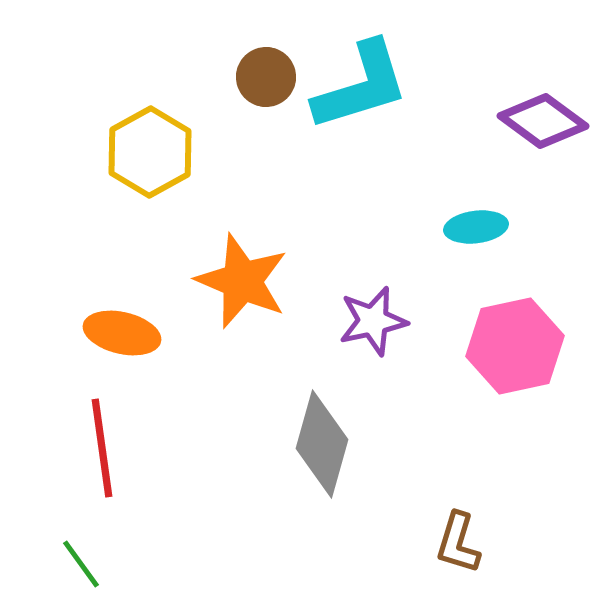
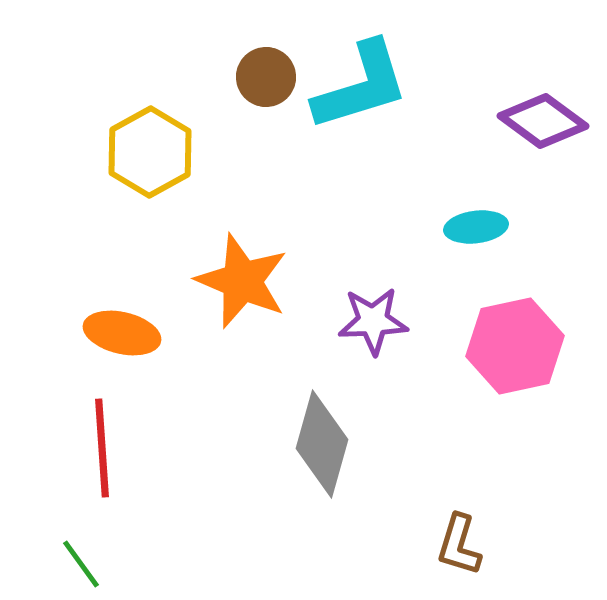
purple star: rotated 10 degrees clockwise
red line: rotated 4 degrees clockwise
brown L-shape: moved 1 px right, 2 px down
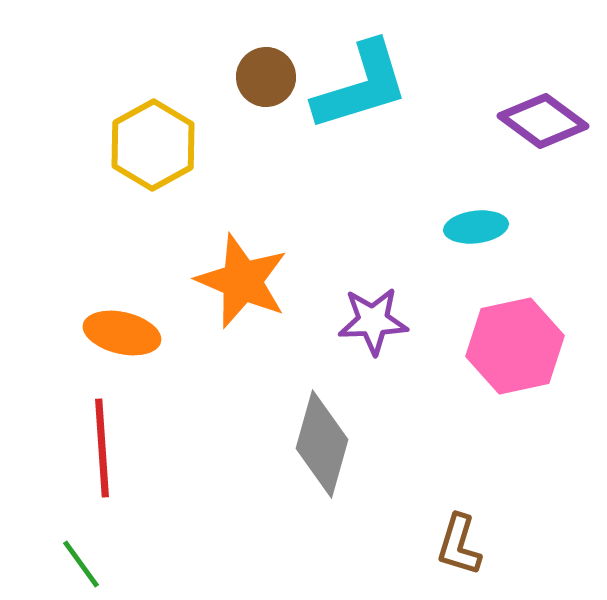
yellow hexagon: moved 3 px right, 7 px up
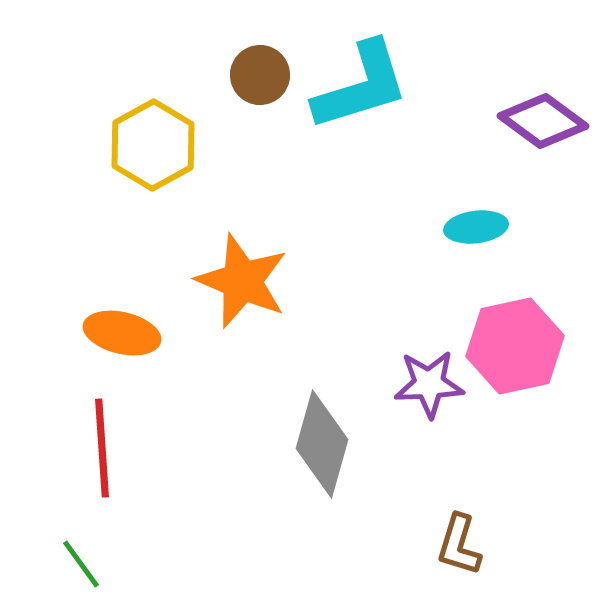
brown circle: moved 6 px left, 2 px up
purple star: moved 56 px right, 63 px down
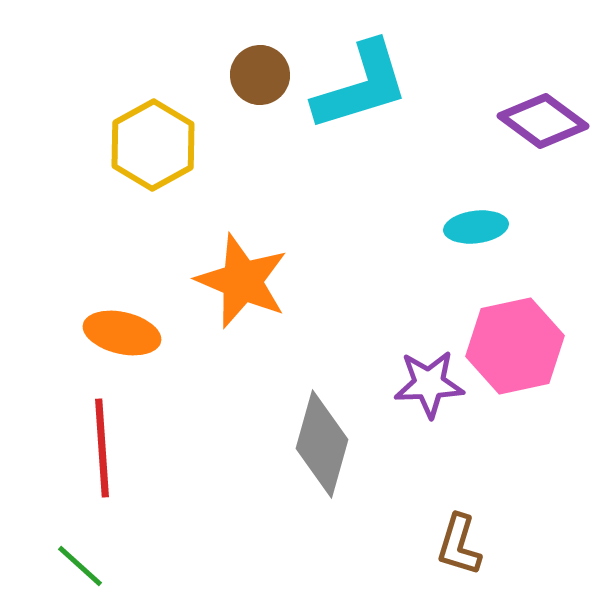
green line: moved 1 px left, 2 px down; rotated 12 degrees counterclockwise
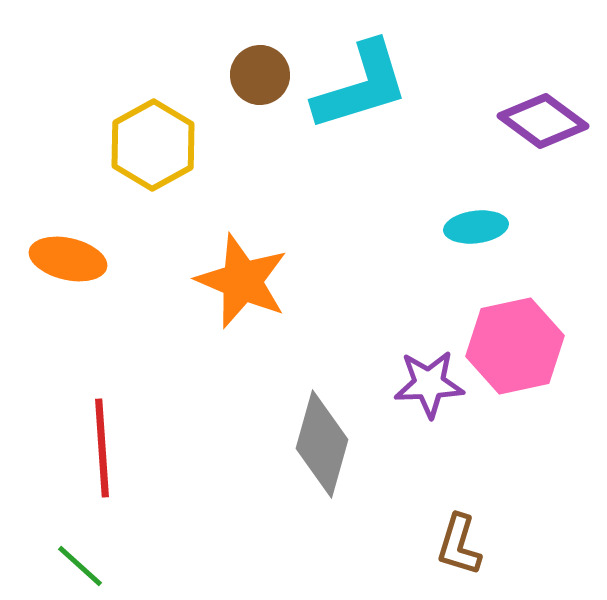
orange ellipse: moved 54 px left, 74 px up
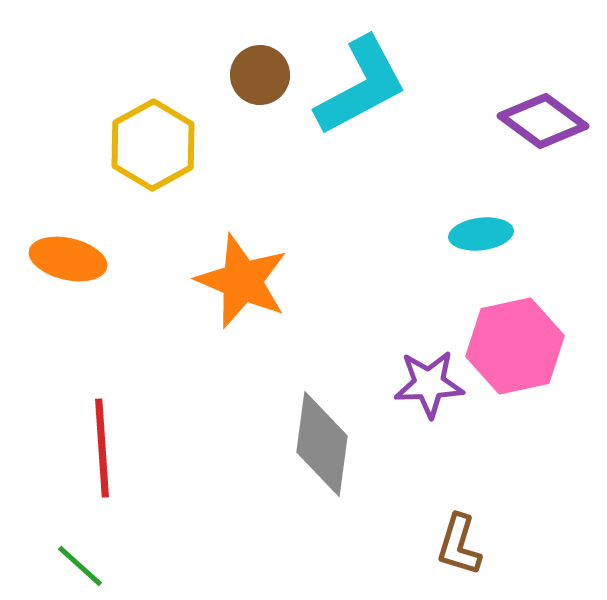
cyan L-shape: rotated 11 degrees counterclockwise
cyan ellipse: moved 5 px right, 7 px down
gray diamond: rotated 8 degrees counterclockwise
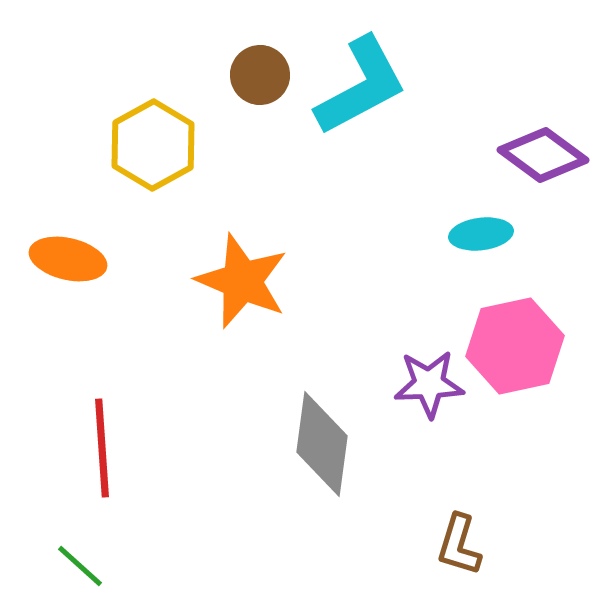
purple diamond: moved 34 px down
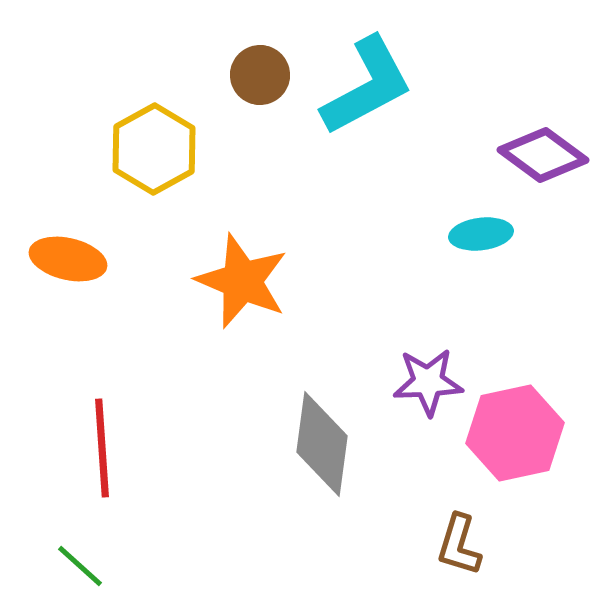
cyan L-shape: moved 6 px right
yellow hexagon: moved 1 px right, 4 px down
pink hexagon: moved 87 px down
purple star: moved 1 px left, 2 px up
